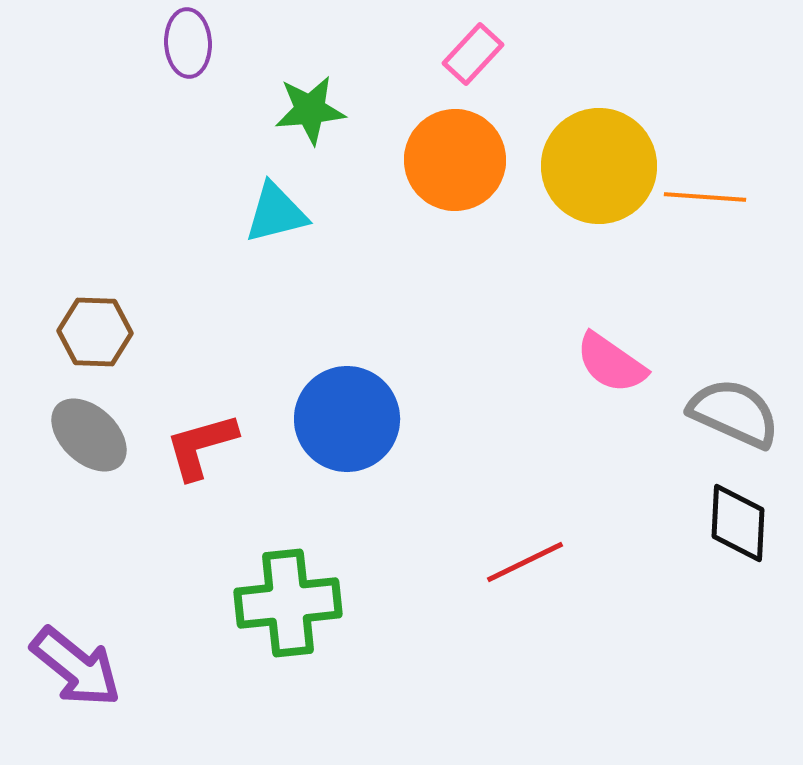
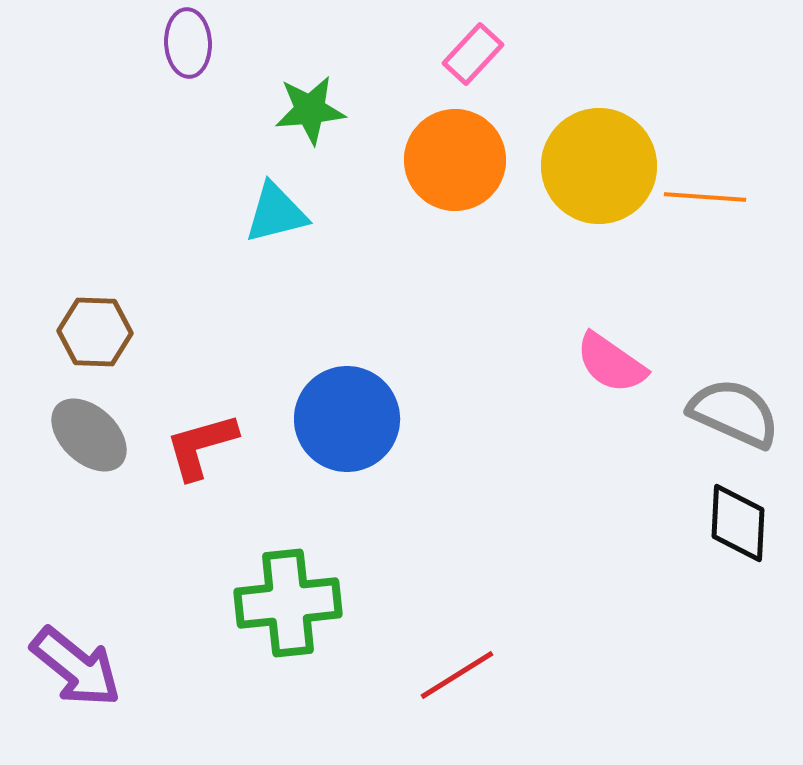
red line: moved 68 px left, 113 px down; rotated 6 degrees counterclockwise
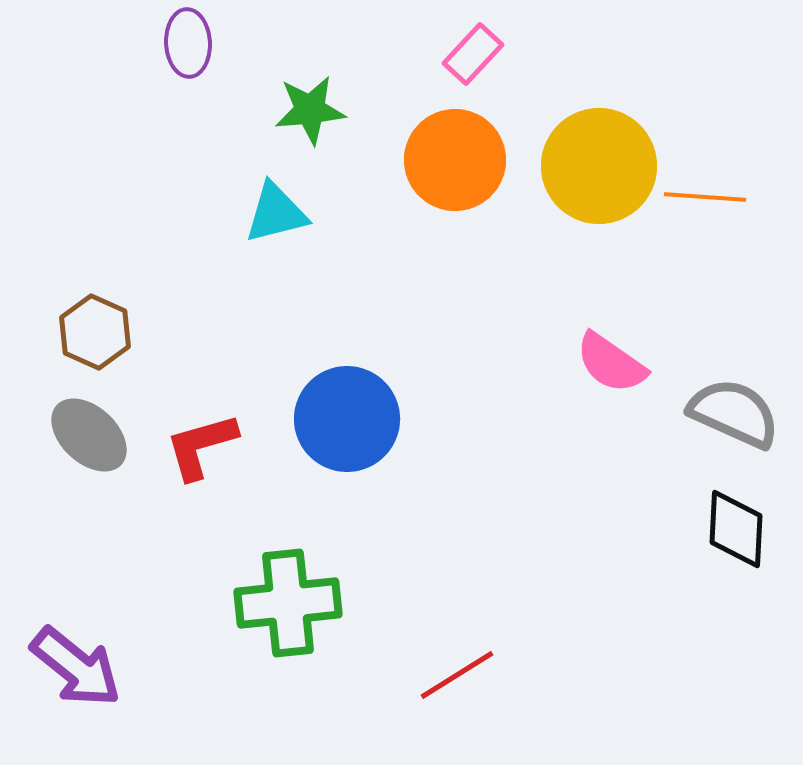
brown hexagon: rotated 22 degrees clockwise
black diamond: moved 2 px left, 6 px down
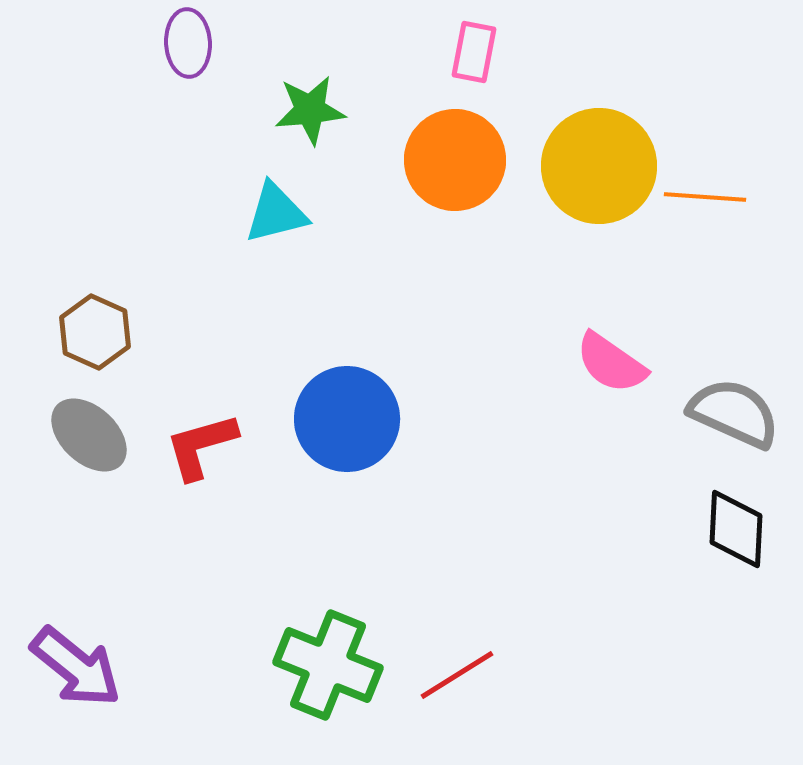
pink rectangle: moved 1 px right, 2 px up; rotated 32 degrees counterclockwise
green cross: moved 40 px right, 62 px down; rotated 28 degrees clockwise
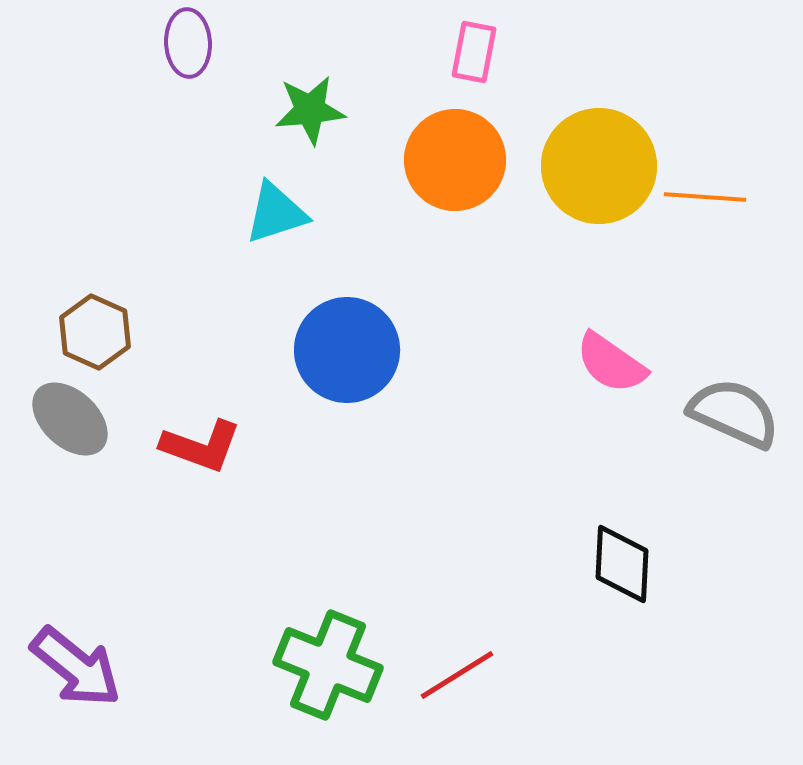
cyan triangle: rotated 4 degrees counterclockwise
blue circle: moved 69 px up
gray ellipse: moved 19 px left, 16 px up
red L-shape: rotated 144 degrees counterclockwise
black diamond: moved 114 px left, 35 px down
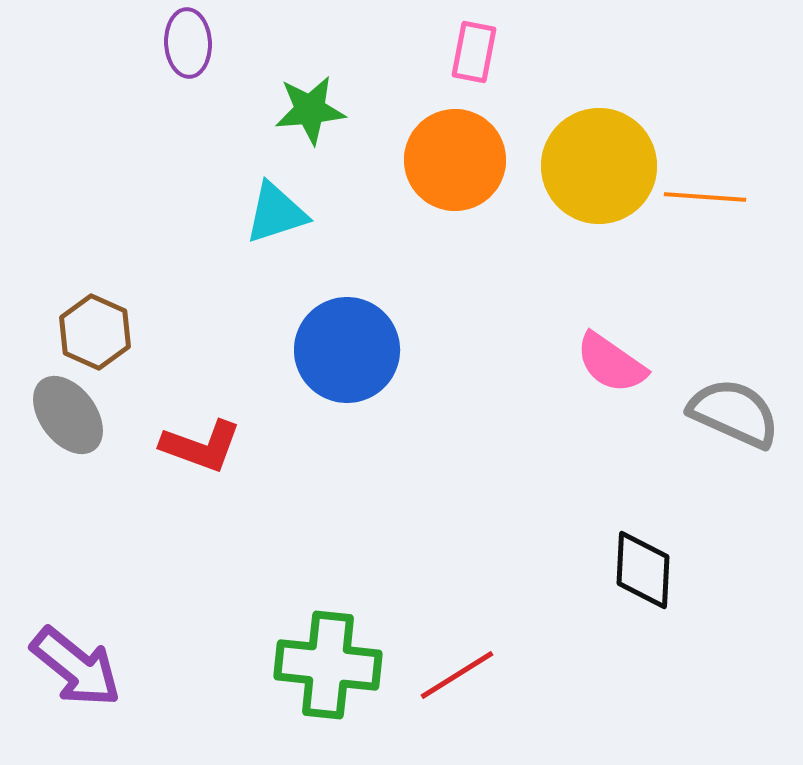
gray ellipse: moved 2 px left, 4 px up; rotated 10 degrees clockwise
black diamond: moved 21 px right, 6 px down
green cross: rotated 16 degrees counterclockwise
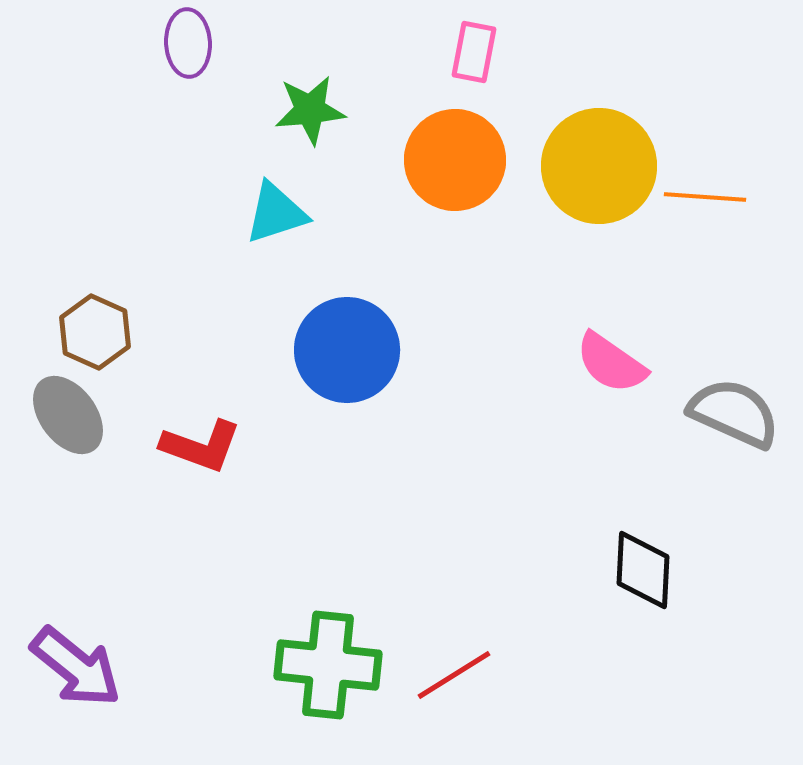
red line: moved 3 px left
